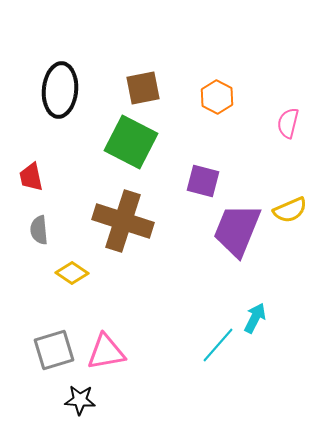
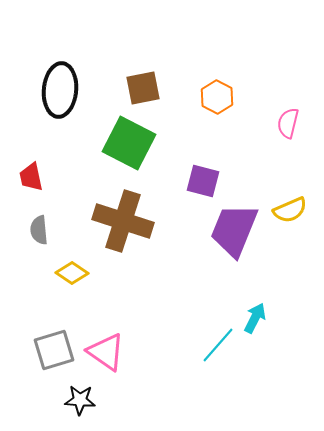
green square: moved 2 px left, 1 px down
purple trapezoid: moved 3 px left
pink triangle: rotated 45 degrees clockwise
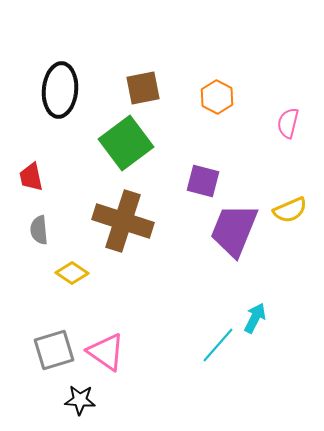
green square: moved 3 px left; rotated 26 degrees clockwise
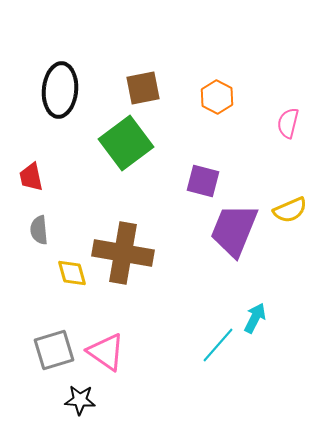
brown cross: moved 32 px down; rotated 8 degrees counterclockwise
yellow diamond: rotated 40 degrees clockwise
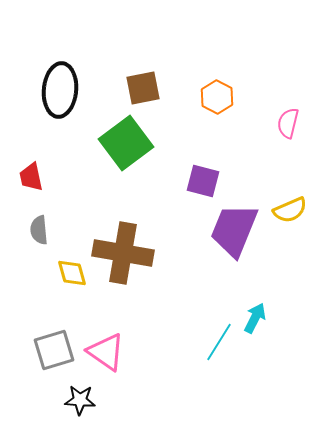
cyan line: moved 1 px right, 3 px up; rotated 9 degrees counterclockwise
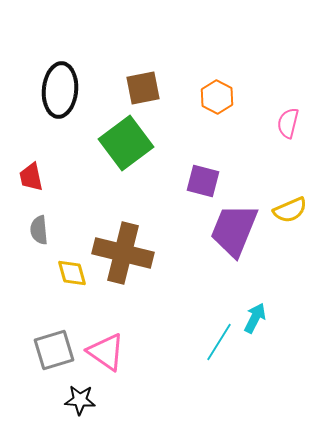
brown cross: rotated 4 degrees clockwise
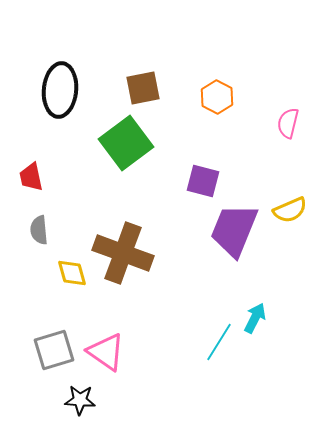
brown cross: rotated 6 degrees clockwise
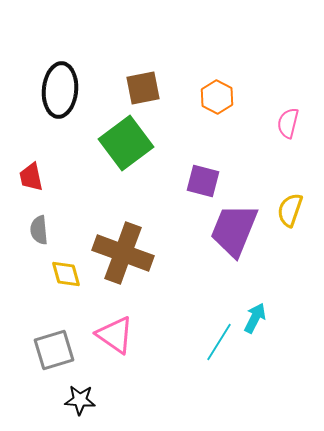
yellow semicircle: rotated 132 degrees clockwise
yellow diamond: moved 6 px left, 1 px down
pink triangle: moved 9 px right, 17 px up
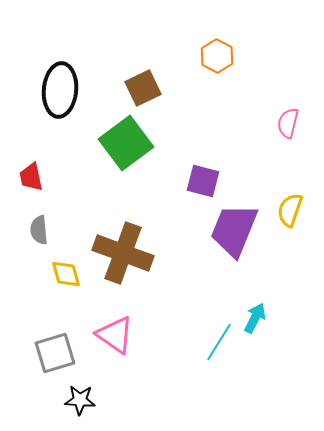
brown square: rotated 15 degrees counterclockwise
orange hexagon: moved 41 px up
gray square: moved 1 px right, 3 px down
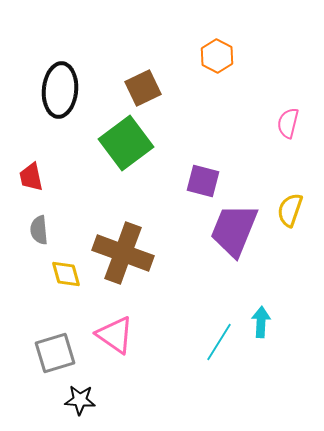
cyan arrow: moved 6 px right, 4 px down; rotated 24 degrees counterclockwise
